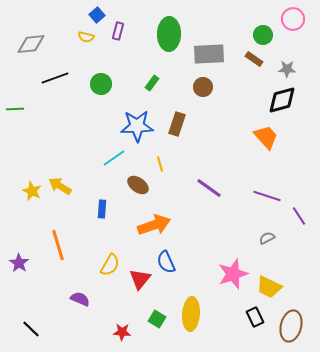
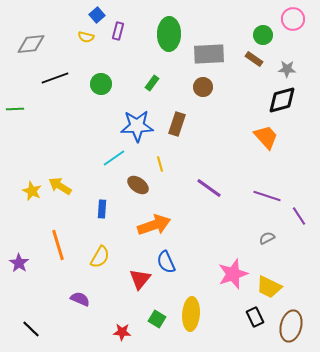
yellow semicircle at (110, 265): moved 10 px left, 8 px up
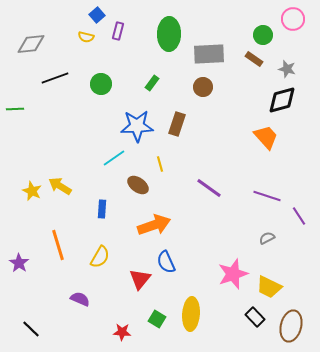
gray star at (287, 69): rotated 12 degrees clockwise
black rectangle at (255, 317): rotated 18 degrees counterclockwise
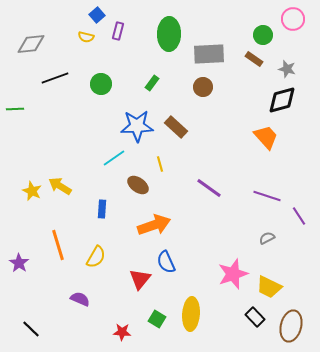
brown rectangle at (177, 124): moved 1 px left, 3 px down; rotated 65 degrees counterclockwise
yellow semicircle at (100, 257): moved 4 px left
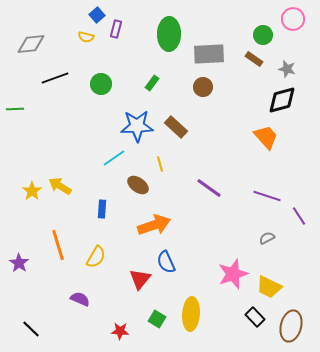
purple rectangle at (118, 31): moved 2 px left, 2 px up
yellow star at (32, 191): rotated 12 degrees clockwise
red star at (122, 332): moved 2 px left, 1 px up
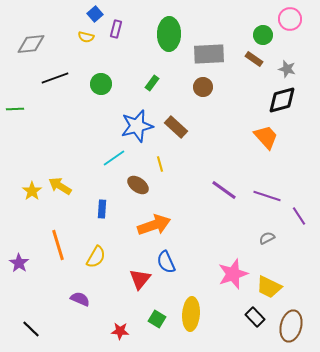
blue square at (97, 15): moved 2 px left, 1 px up
pink circle at (293, 19): moved 3 px left
blue star at (137, 126): rotated 12 degrees counterclockwise
purple line at (209, 188): moved 15 px right, 2 px down
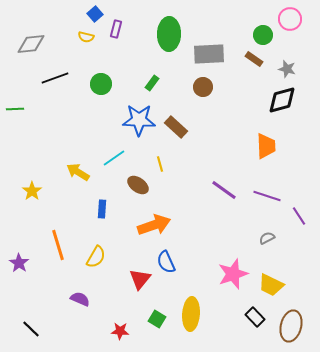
blue star at (137, 126): moved 2 px right, 6 px up; rotated 16 degrees clockwise
orange trapezoid at (266, 137): moved 9 px down; rotated 40 degrees clockwise
yellow arrow at (60, 186): moved 18 px right, 14 px up
yellow trapezoid at (269, 287): moved 2 px right, 2 px up
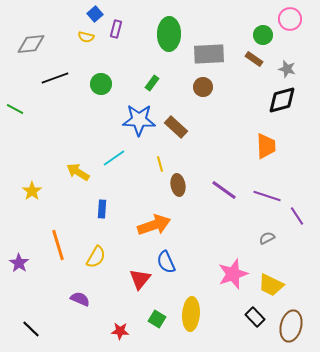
green line at (15, 109): rotated 30 degrees clockwise
brown ellipse at (138, 185): moved 40 px right; rotated 45 degrees clockwise
purple line at (299, 216): moved 2 px left
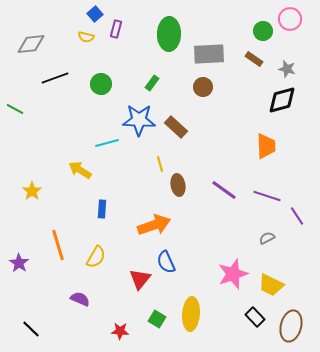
green circle at (263, 35): moved 4 px up
cyan line at (114, 158): moved 7 px left, 15 px up; rotated 20 degrees clockwise
yellow arrow at (78, 172): moved 2 px right, 2 px up
